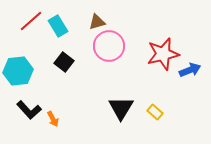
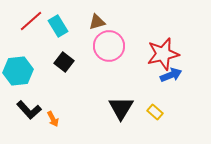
blue arrow: moved 19 px left, 5 px down
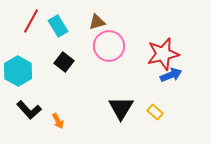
red line: rotated 20 degrees counterclockwise
cyan hexagon: rotated 24 degrees counterclockwise
orange arrow: moved 5 px right, 2 px down
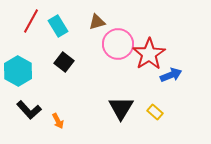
pink circle: moved 9 px right, 2 px up
red star: moved 14 px left; rotated 20 degrees counterclockwise
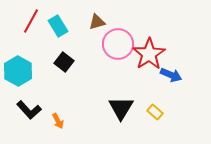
blue arrow: rotated 45 degrees clockwise
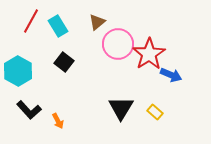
brown triangle: rotated 24 degrees counterclockwise
